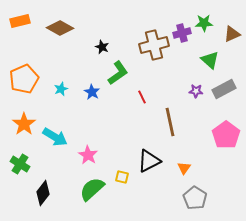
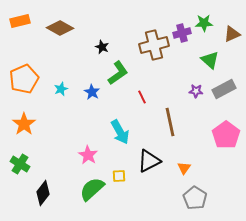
cyan arrow: moved 65 px right, 5 px up; rotated 30 degrees clockwise
yellow square: moved 3 px left, 1 px up; rotated 16 degrees counterclockwise
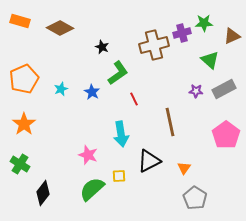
orange rectangle: rotated 30 degrees clockwise
brown triangle: moved 2 px down
red line: moved 8 px left, 2 px down
cyan arrow: moved 1 px right, 2 px down; rotated 20 degrees clockwise
pink star: rotated 12 degrees counterclockwise
